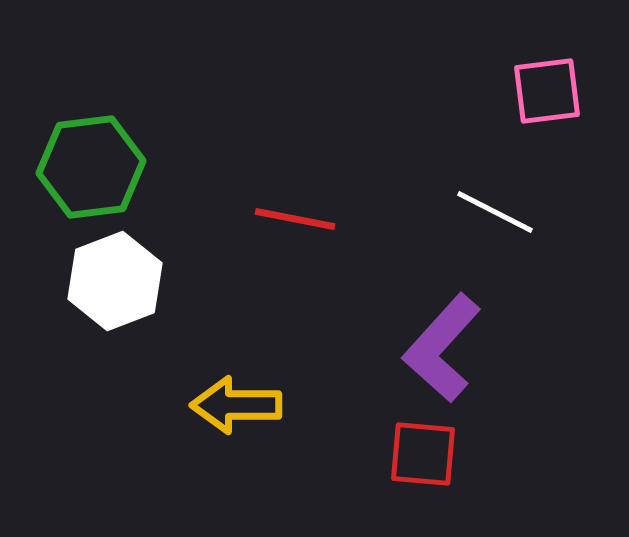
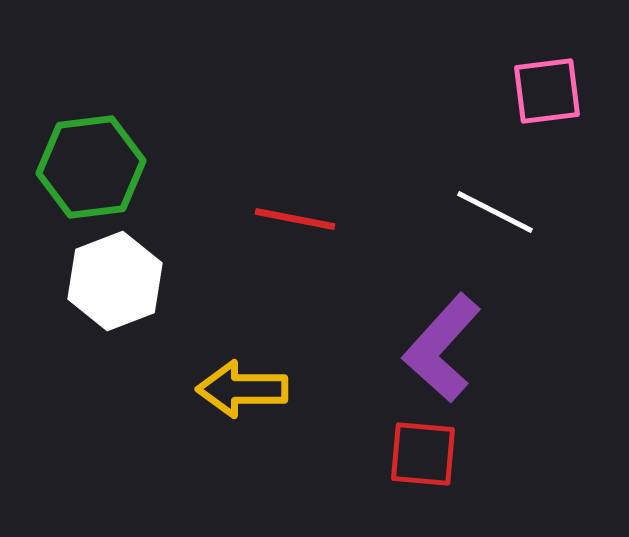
yellow arrow: moved 6 px right, 16 px up
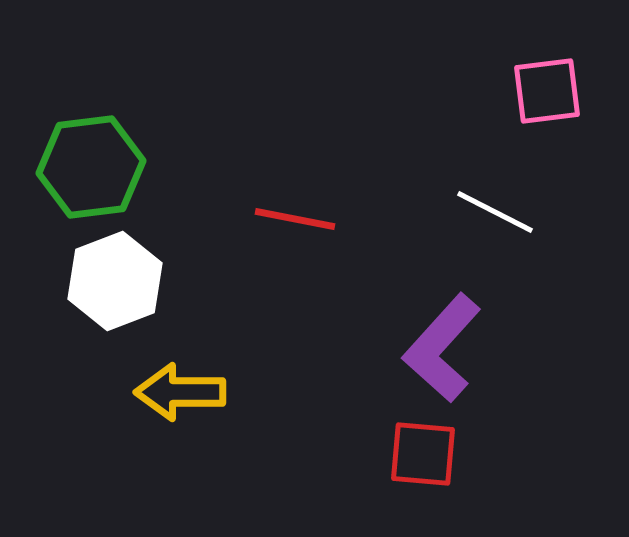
yellow arrow: moved 62 px left, 3 px down
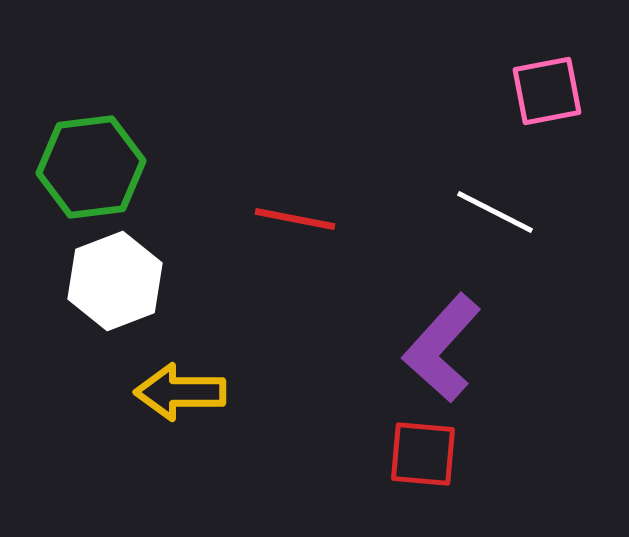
pink square: rotated 4 degrees counterclockwise
